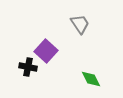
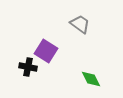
gray trapezoid: rotated 20 degrees counterclockwise
purple square: rotated 10 degrees counterclockwise
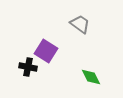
green diamond: moved 2 px up
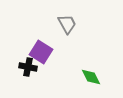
gray trapezoid: moved 13 px left; rotated 25 degrees clockwise
purple square: moved 5 px left, 1 px down
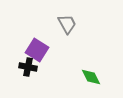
purple square: moved 4 px left, 2 px up
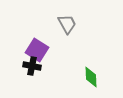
black cross: moved 4 px right, 1 px up
green diamond: rotated 25 degrees clockwise
